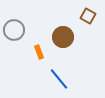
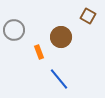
brown circle: moved 2 px left
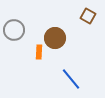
brown circle: moved 6 px left, 1 px down
orange rectangle: rotated 24 degrees clockwise
blue line: moved 12 px right
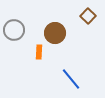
brown square: rotated 14 degrees clockwise
brown circle: moved 5 px up
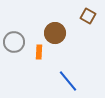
brown square: rotated 14 degrees counterclockwise
gray circle: moved 12 px down
blue line: moved 3 px left, 2 px down
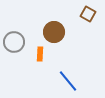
brown square: moved 2 px up
brown circle: moved 1 px left, 1 px up
orange rectangle: moved 1 px right, 2 px down
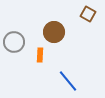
orange rectangle: moved 1 px down
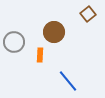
brown square: rotated 21 degrees clockwise
